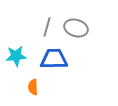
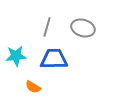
gray ellipse: moved 7 px right
orange semicircle: rotated 56 degrees counterclockwise
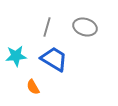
gray ellipse: moved 2 px right, 1 px up
blue trapezoid: rotated 32 degrees clockwise
orange semicircle: rotated 28 degrees clockwise
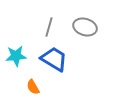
gray line: moved 2 px right
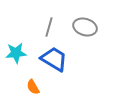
cyan star: moved 3 px up
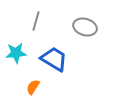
gray line: moved 13 px left, 6 px up
orange semicircle: rotated 63 degrees clockwise
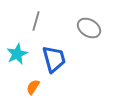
gray ellipse: moved 4 px right, 1 px down; rotated 15 degrees clockwise
cyan star: moved 1 px right, 1 px down; rotated 20 degrees counterclockwise
blue trapezoid: rotated 44 degrees clockwise
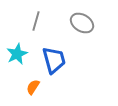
gray ellipse: moved 7 px left, 5 px up
blue trapezoid: moved 1 px down
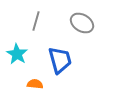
cyan star: rotated 15 degrees counterclockwise
blue trapezoid: moved 6 px right
orange semicircle: moved 2 px right, 3 px up; rotated 63 degrees clockwise
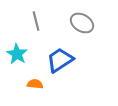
gray line: rotated 30 degrees counterclockwise
blue trapezoid: rotated 108 degrees counterclockwise
